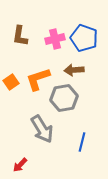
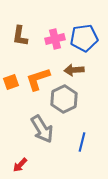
blue pentagon: rotated 28 degrees counterclockwise
orange square: rotated 14 degrees clockwise
gray hexagon: moved 1 px down; rotated 16 degrees counterclockwise
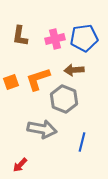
gray hexagon: rotated 12 degrees counterclockwise
gray arrow: rotated 48 degrees counterclockwise
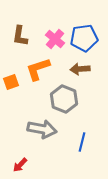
pink cross: rotated 36 degrees counterclockwise
brown arrow: moved 6 px right, 1 px up
orange L-shape: moved 10 px up
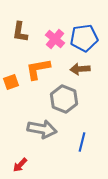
brown L-shape: moved 4 px up
orange L-shape: rotated 8 degrees clockwise
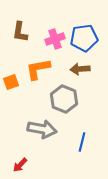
pink cross: rotated 30 degrees clockwise
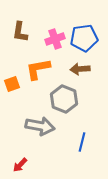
orange square: moved 1 px right, 2 px down
gray arrow: moved 2 px left, 3 px up
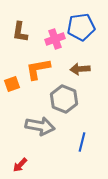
blue pentagon: moved 3 px left, 11 px up
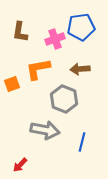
gray arrow: moved 5 px right, 4 px down
